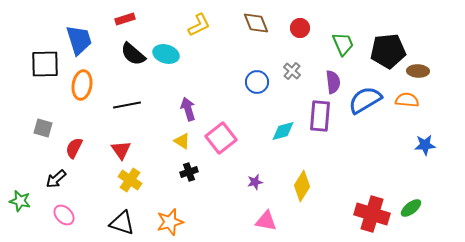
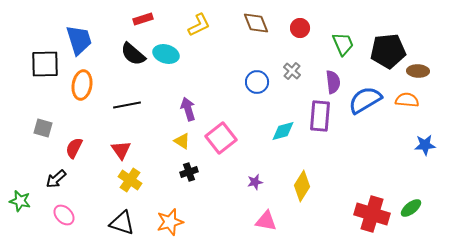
red rectangle: moved 18 px right
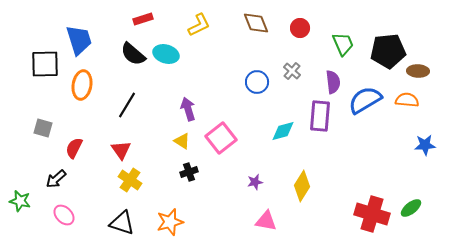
black line: rotated 48 degrees counterclockwise
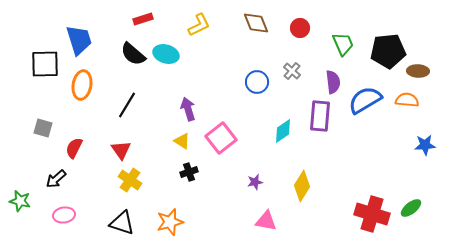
cyan diamond: rotated 20 degrees counterclockwise
pink ellipse: rotated 55 degrees counterclockwise
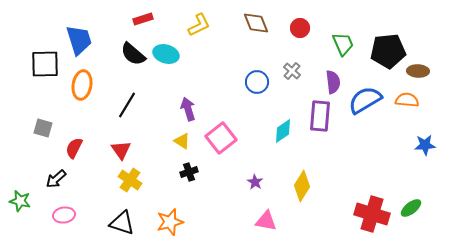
purple star: rotated 28 degrees counterclockwise
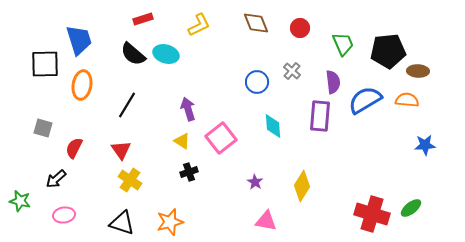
cyan diamond: moved 10 px left, 5 px up; rotated 60 degrees counterclockwise
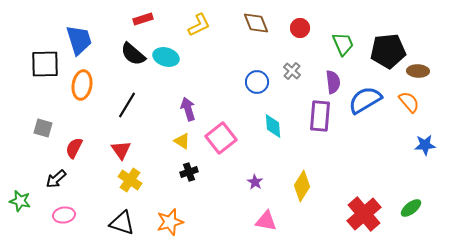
cyan ellipse: moved 3 px down
orange semicircle: moved 2 px right, 2 px down; rotated 45 degrees clockwise
red cross: moved 8 px left; rotated 32 degrees clockwise
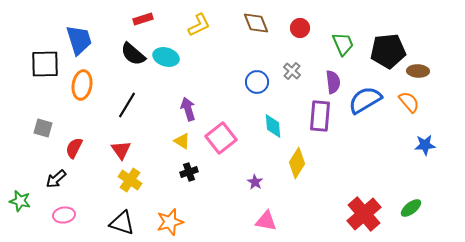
yellow diamond: moved 5 px left, 23 px up
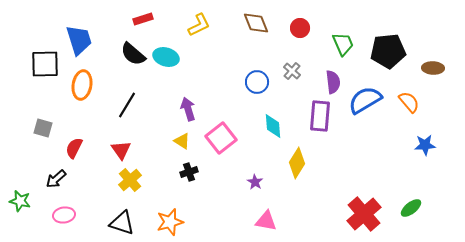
brown ellipse: moved 15 px right, 3 px up
yellow cross: rotated 15 degrees clockwise
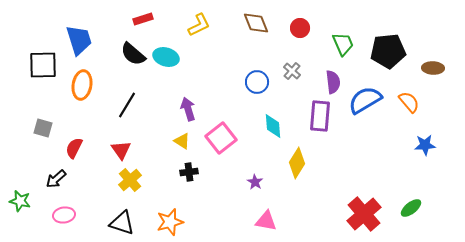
black square: moved 2 px left, 1 px down
black cross: rotated 12 degrees clockwise
